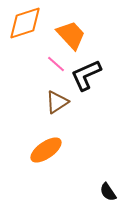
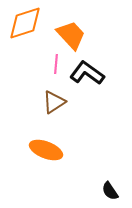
pink line: rotated 54 degrees clockwise
black L-shape: moved 1 px right, 2 px up; rotated 60 degrees clockwise
brown triangle: moved 3 px left
orange ellipse: rotated 56 degrees clockwise
black semicircle: moved 2 px right, 1 px up
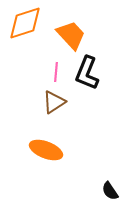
pink line: moved 8 px down
black L-shape: rotated 104 degrees counterclockwise
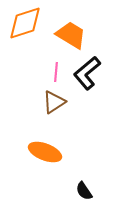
orange trapezoid: rotated 16 degrees counterclockwise
black L-shape: rotated 28 degrees clockwise
orange ellipse: moved 1 px left, 2 px down
black semicircle: moved 26 px left
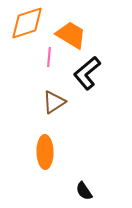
orange diamond: moved 2 px right
pink line: moved 7 px left, 15 px up
orange ellipse: rotated 68 degrees clockwise
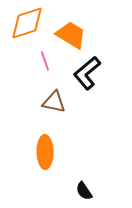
pink line: moved 4 px left, 4 px down; rotated 24 degrees counterclockwise
brown triangle: rotated 45 degrees clockwise
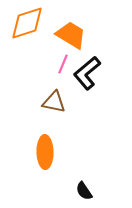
pink line: moved 18 px right, 3 px down; rotated 42 degrees clockwise
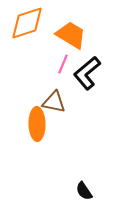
orange ellipse: moved 8 px left, 28 px up
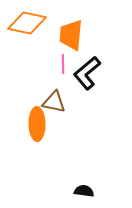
orange diamond: rotated 30 degrees clockwise
orange trapezoid: rotated 116 degrees counterclockwise
pink line: rotated 24 degrees counterclockwise
black semicircle: rotated 132 degrees clockwise
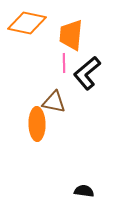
pink line: moved 1 px right, 1 px up
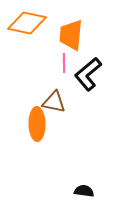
black L-shape: moved 1 px right, 1 px down
